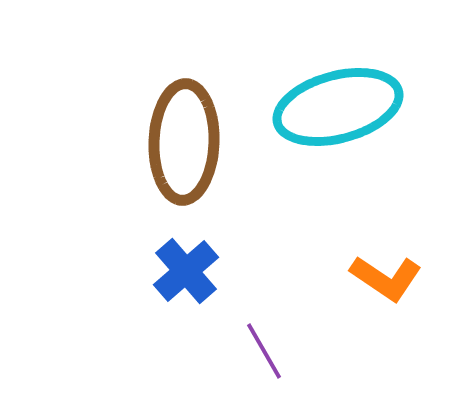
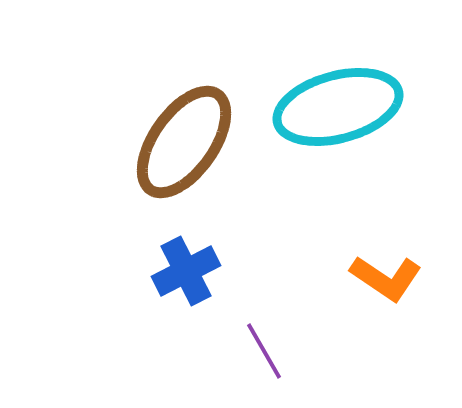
brown ellipse: rotated 33 degrees clockwise
blue cross: rotated 14 degrees clockwise
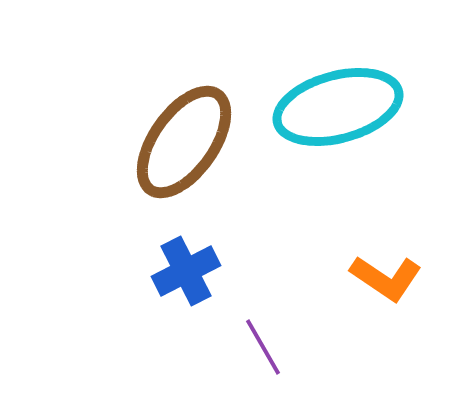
purple line: moved 1 px left, 4 px up
